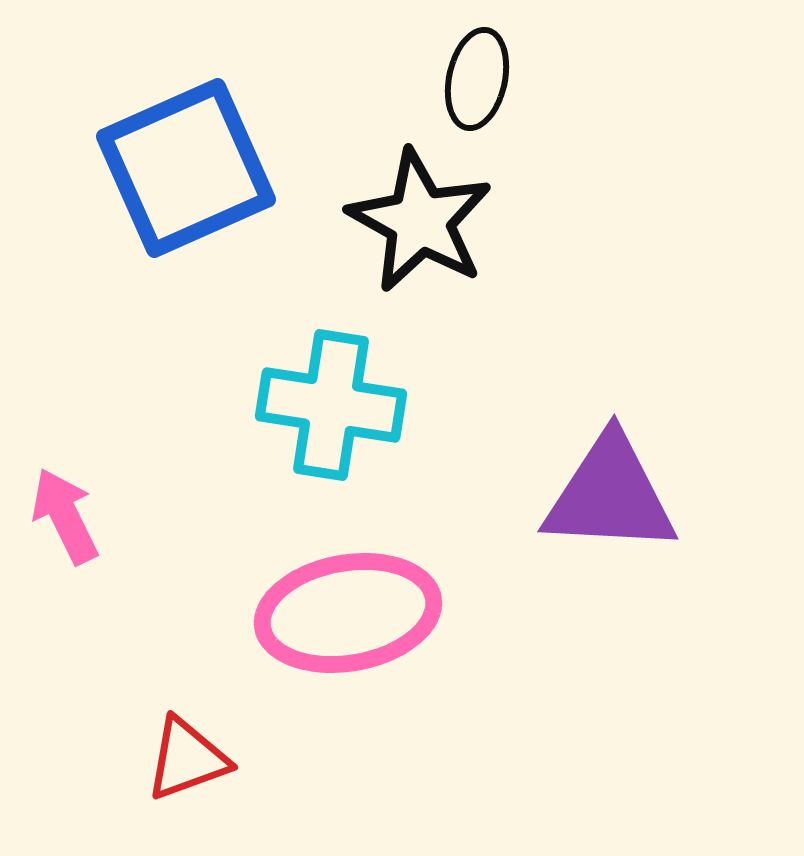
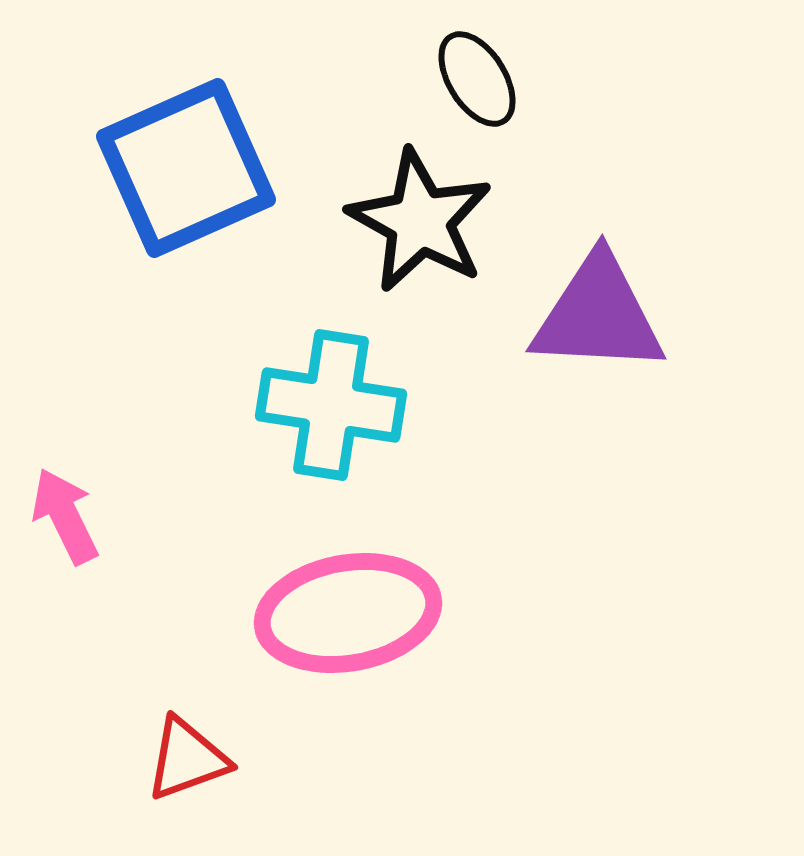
black ellipse: rotated 44 degrees counterclockwise
purple triangle: moved 12 px left, 180 px up
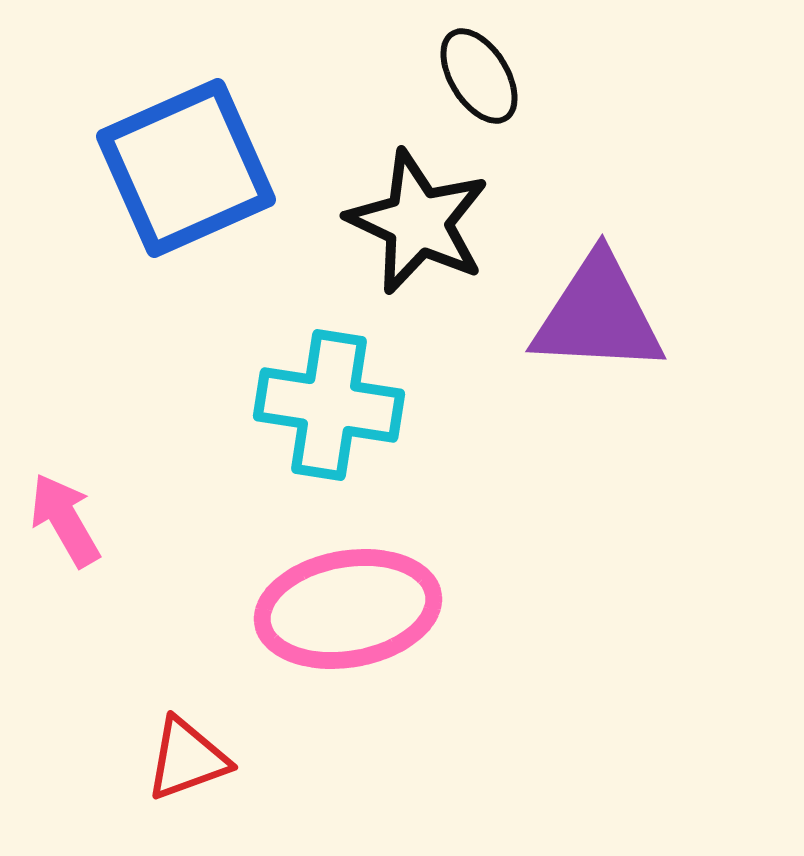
black ellipse: moved 2 px right, 3 px up
black star: moved 2 px left, 1 px down; rotated 4 degrees counterclockwise
cyan cross: moved 2 px left
pink arrow: moved 4 px down; rotated 4 degrees counterclockwise
pink ellipse: moved 4 px up
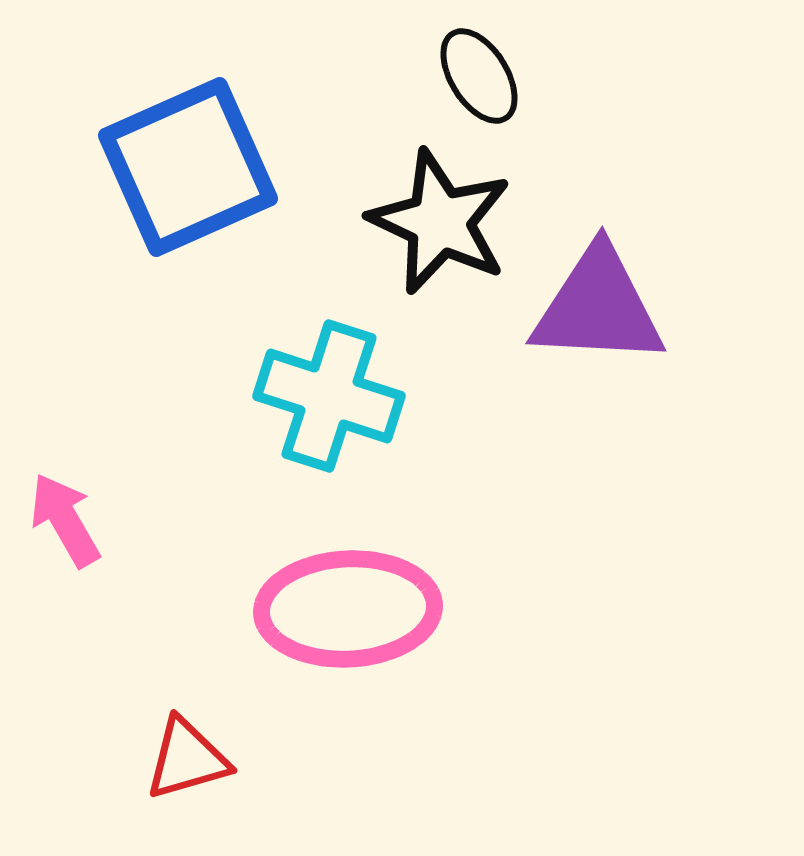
blue square: moved 2 px right, 1 px up
black star: moved 22 px right
purple triangle: moved 8 px up
cyan cross: moved 9 px up; rotated 9 degrees clockwise
pink ellipse: rotated 7 degrees clockwise
red triangle: rotated 4 degrees clockwise
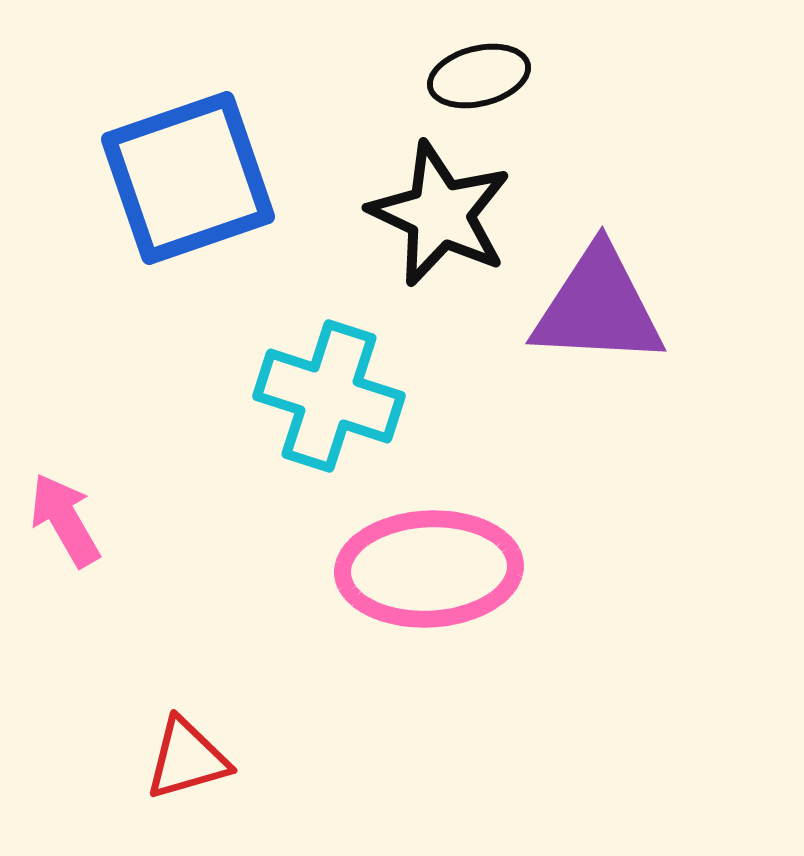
black ellipse: rotated 72 degrees counterclockwise
blue square: moved 11 px down; rotated 5 degrees clockwise
black star: moved 8 px up
pink ellipse: moved 81 px right, 40 px up
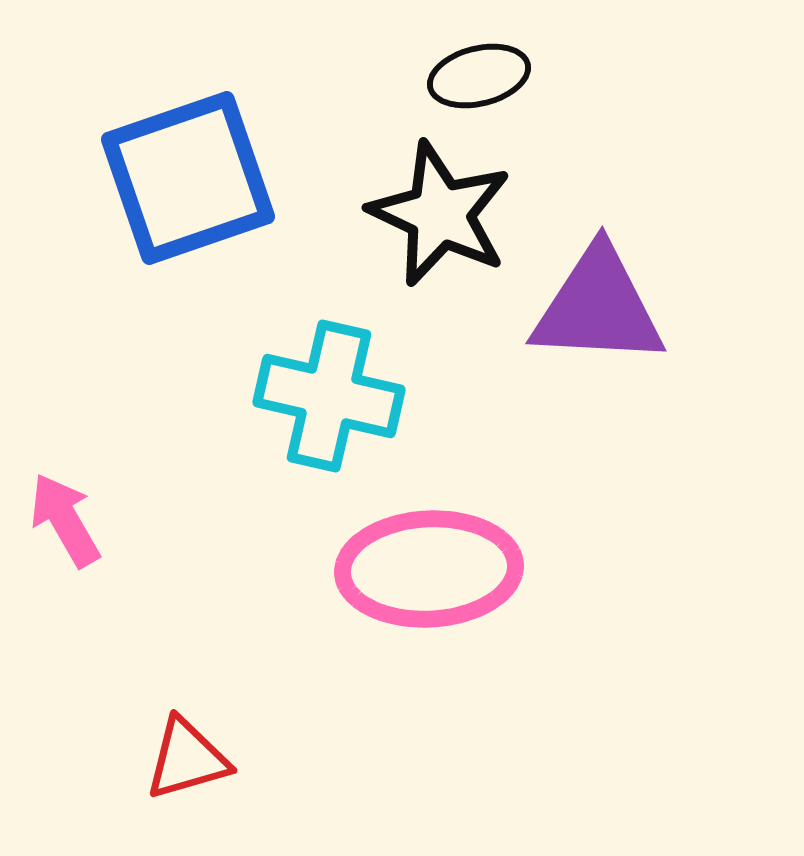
cyan cross: rotated 5 degrees counterclockwise
